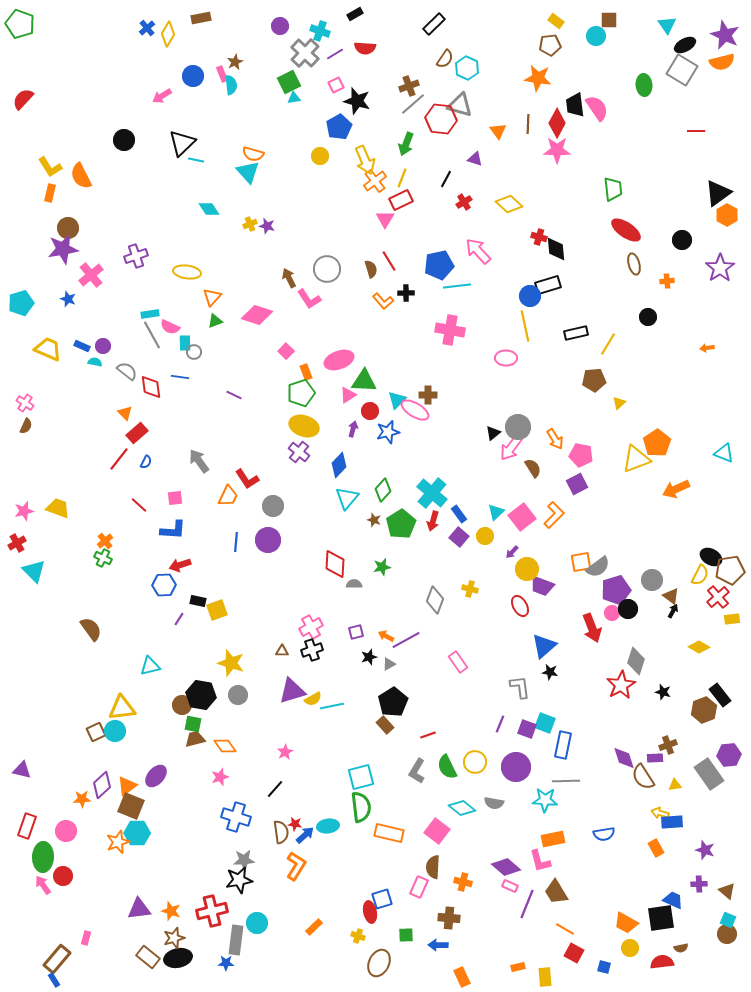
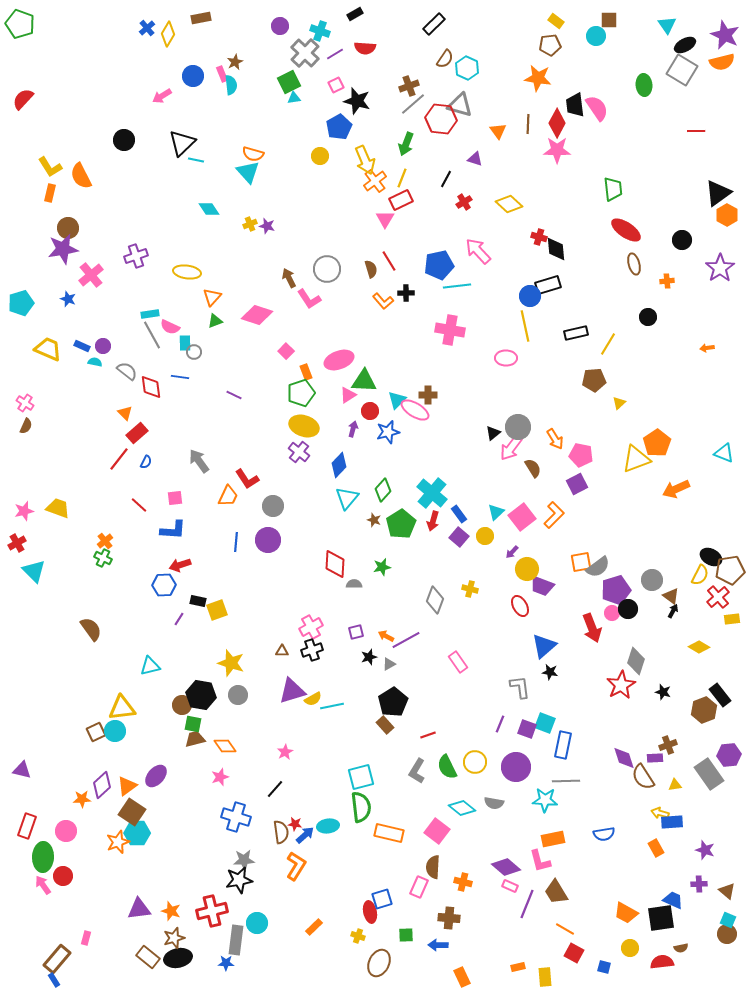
brown square at (131, 806): moved 1 px right, 6 px down; rotated 12 degrees clockwise
orange trapezoid at (626, 923): moved 10 px up
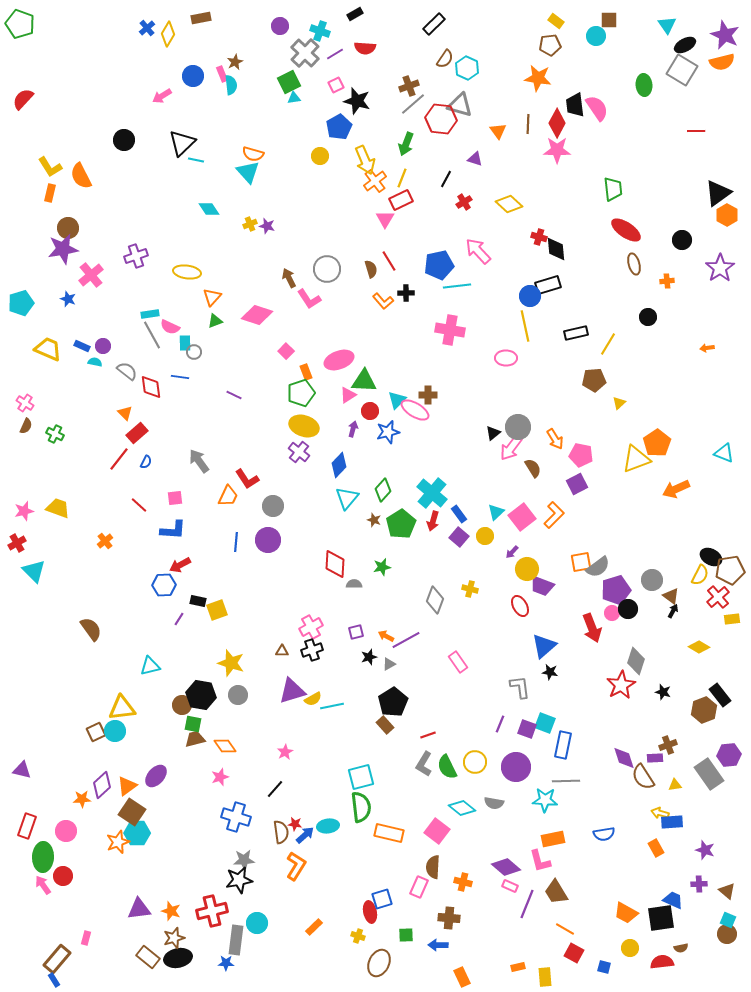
green cross at (103, 558): moved 48 px left, 124 px up
red arrow at (180, 565): rotated 10 degrees counterclockwise
gray L-shape at (417, 771): moved 7 px right, 7 px up
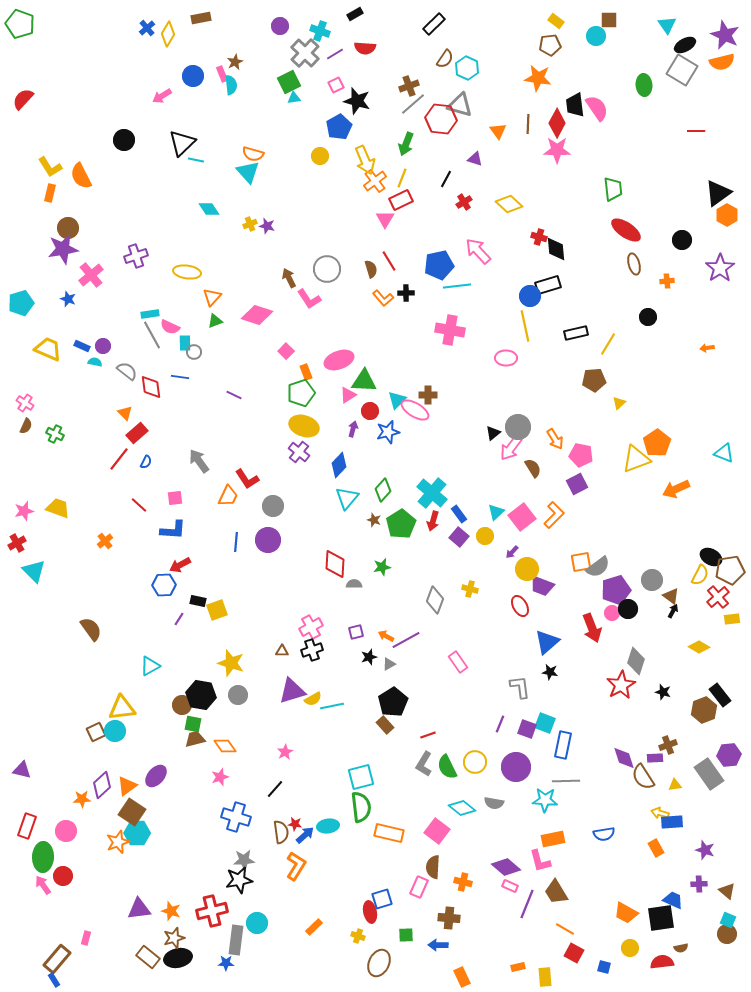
orange L-shape at (383, 301): moved 3 px up
blue triangle at (544, 646): moved 3 px right, 4 px up
cyan triangle at (150, 666): rotated 15 degrees counterclockwise
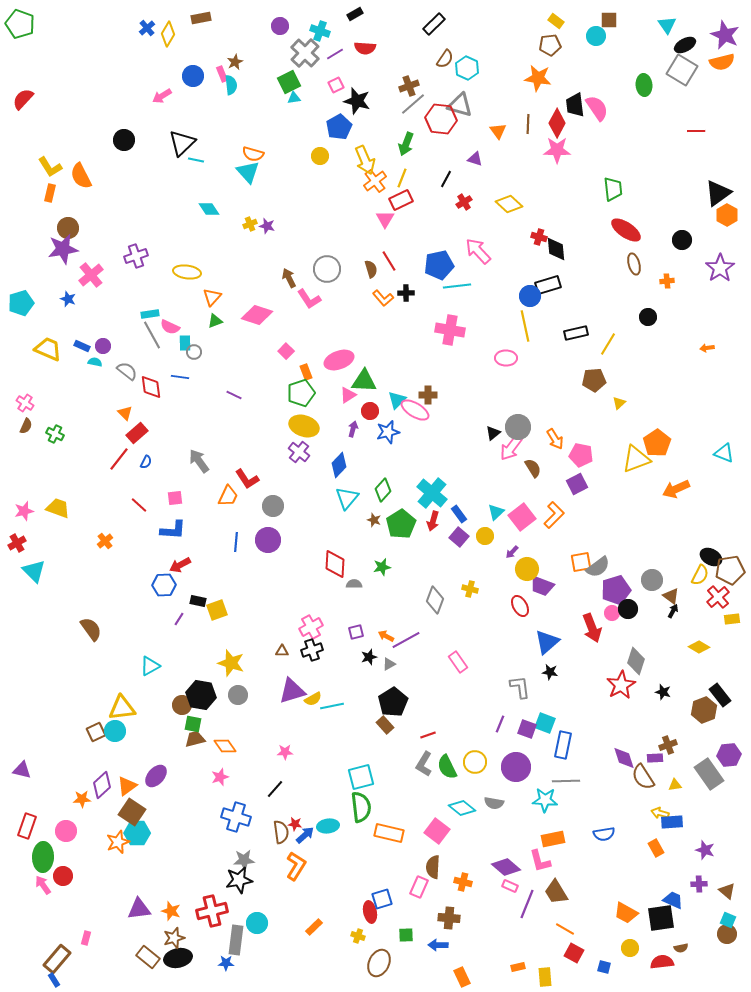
pink star at (285, 752): rotated 28 degrees clockwise
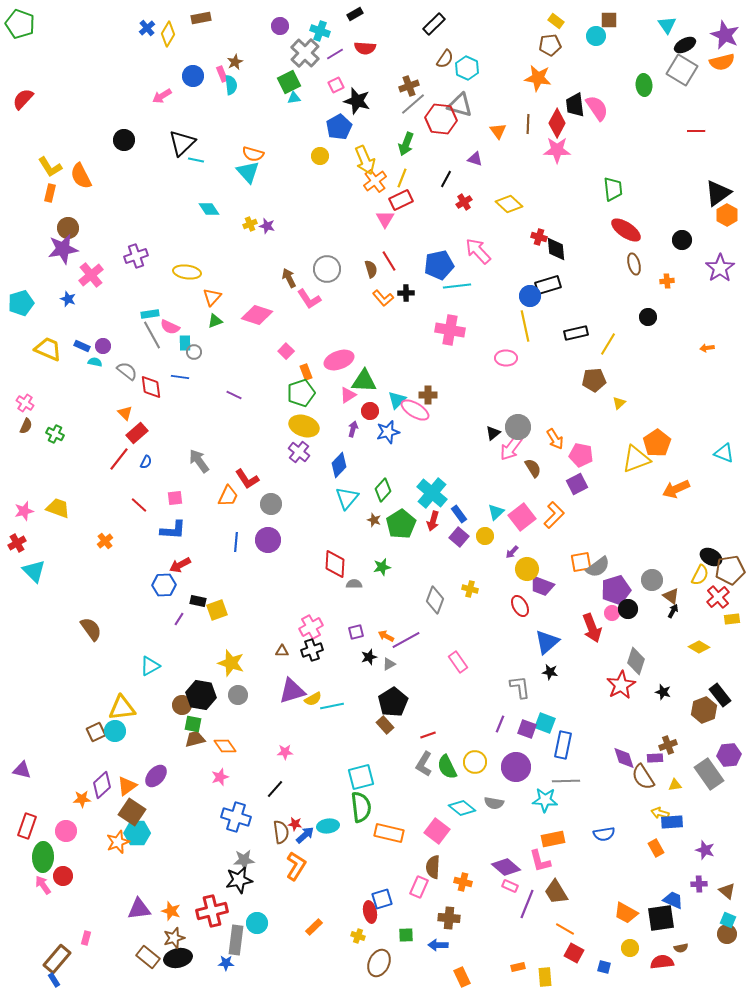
gray circle at (273, 506): moved 2 px left, 2 px up
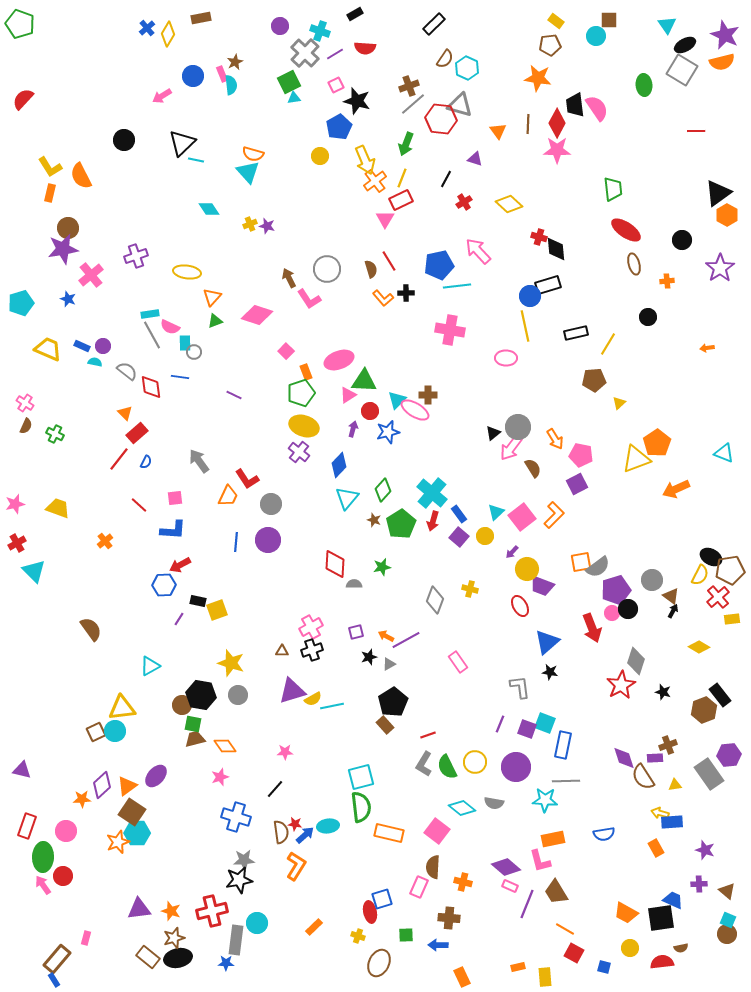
pink star at (24, 511): moved 9 px left, 7 px up
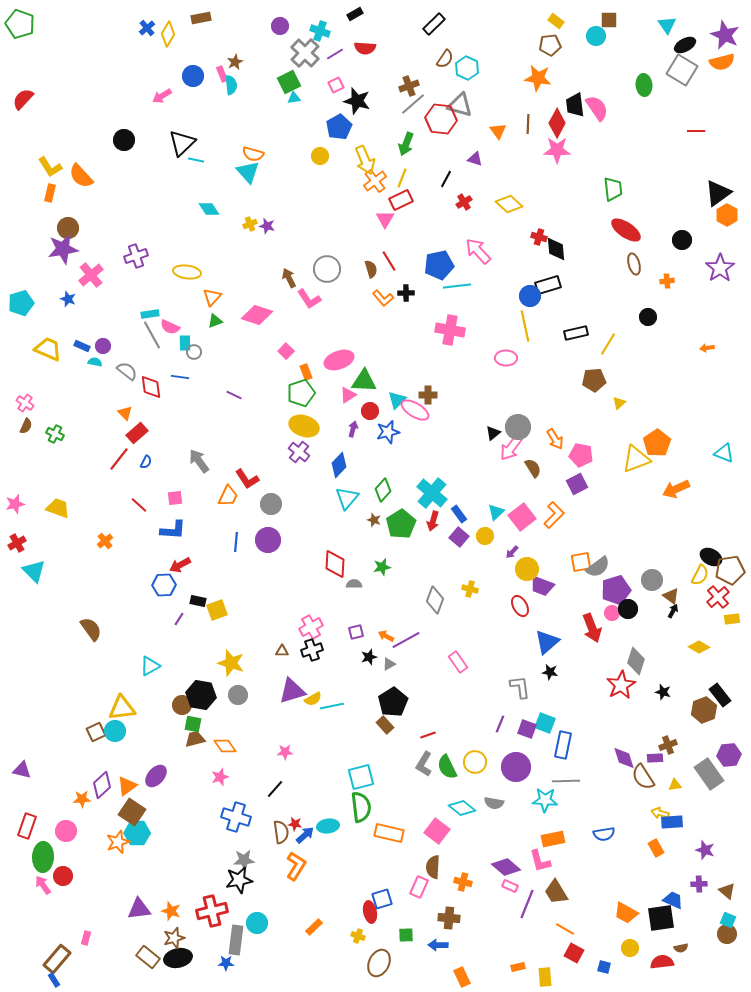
orange semicircle at (81, 176): rotated 16 degrees counterclockwise
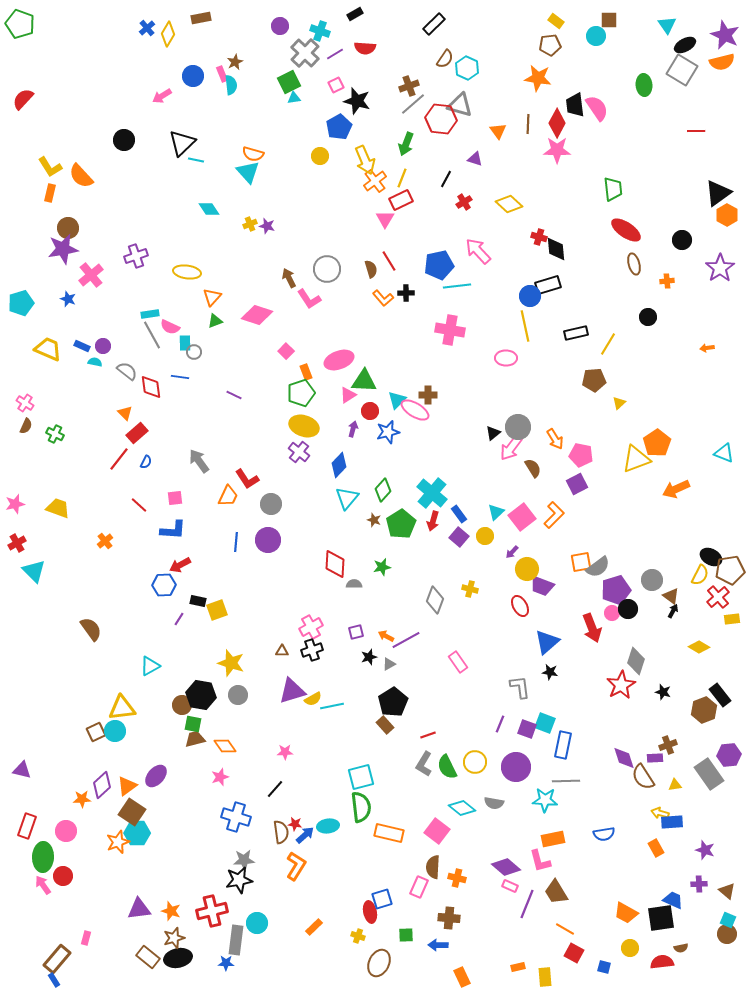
orange cross at (463, 882): moved 6 px left, 4 px up
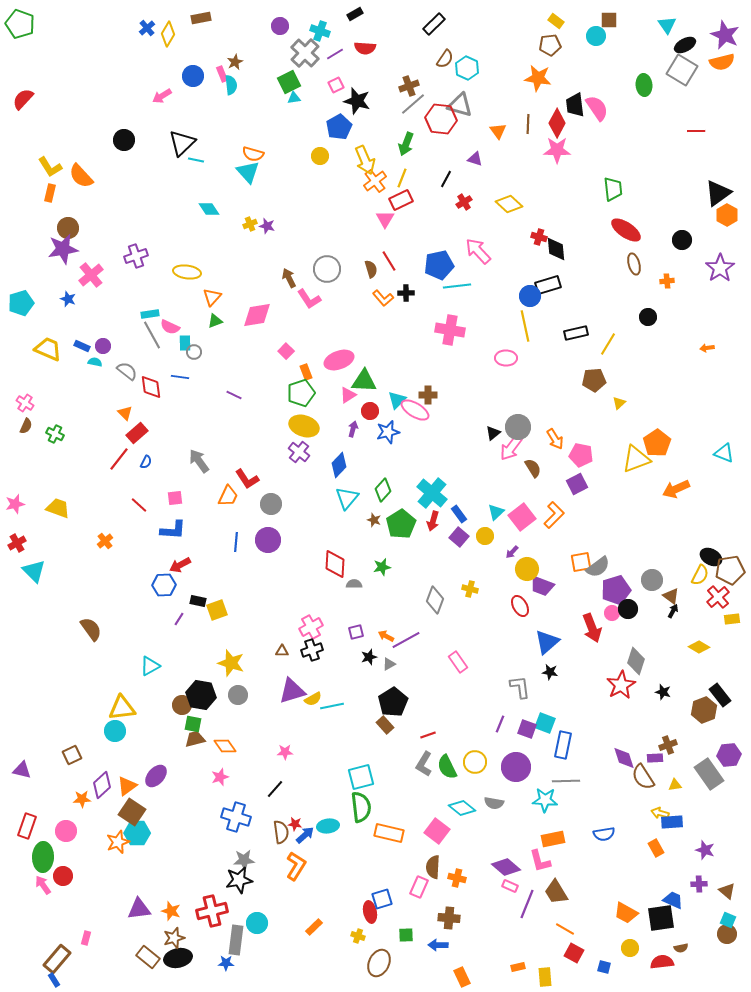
pink diamond at (257, 315): rotated 28 degrees counterclockwise
brown square at (96, 732): moved 24 px left, 23 px down
